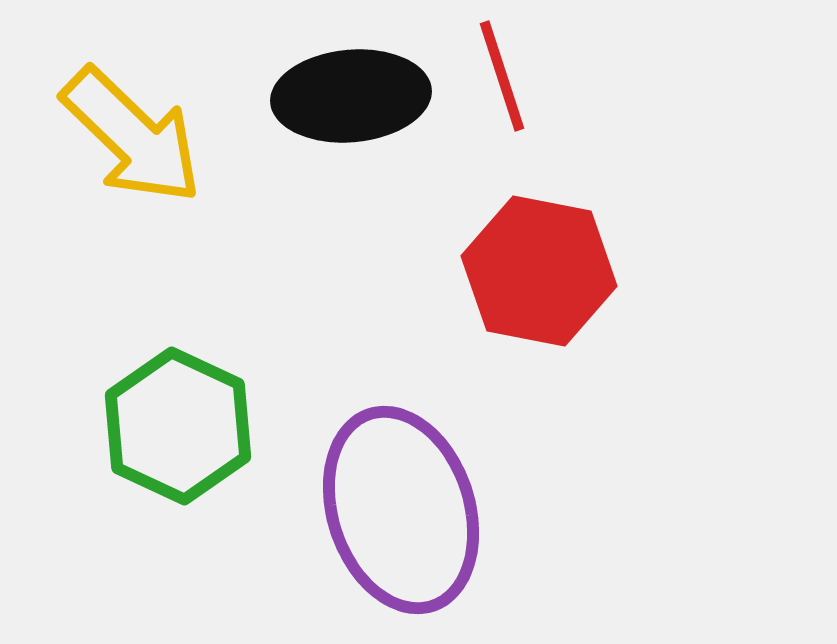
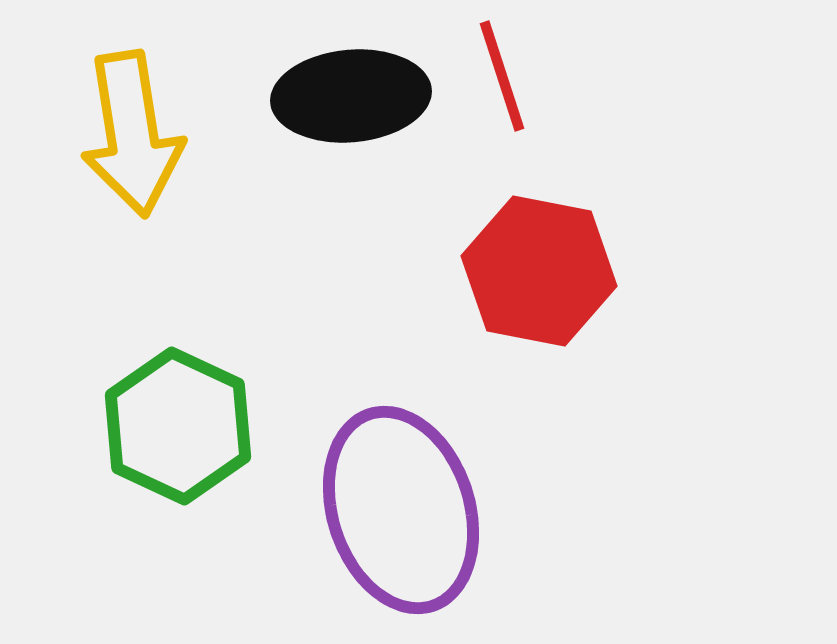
yellow arrow: moved 2 px up; rotated 37 degrees clockwise
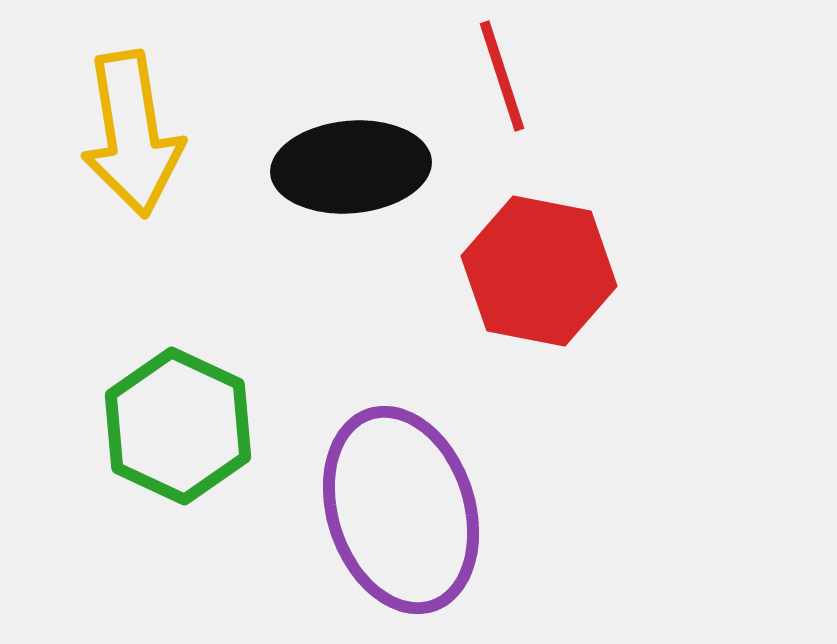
black ellipse: moved 71 px down
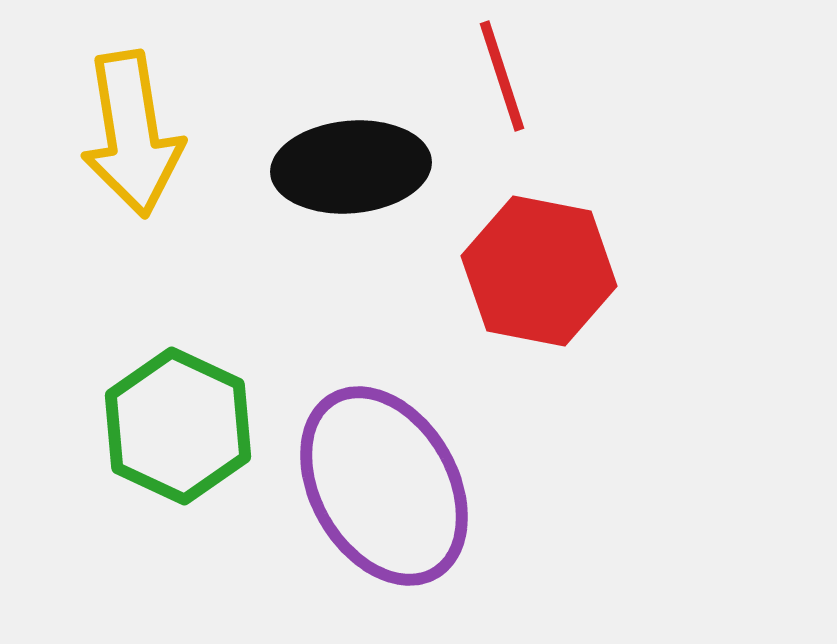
purple ellipse: moved 17 px left, 24 px up; rotated 12 degrees counterclockwise
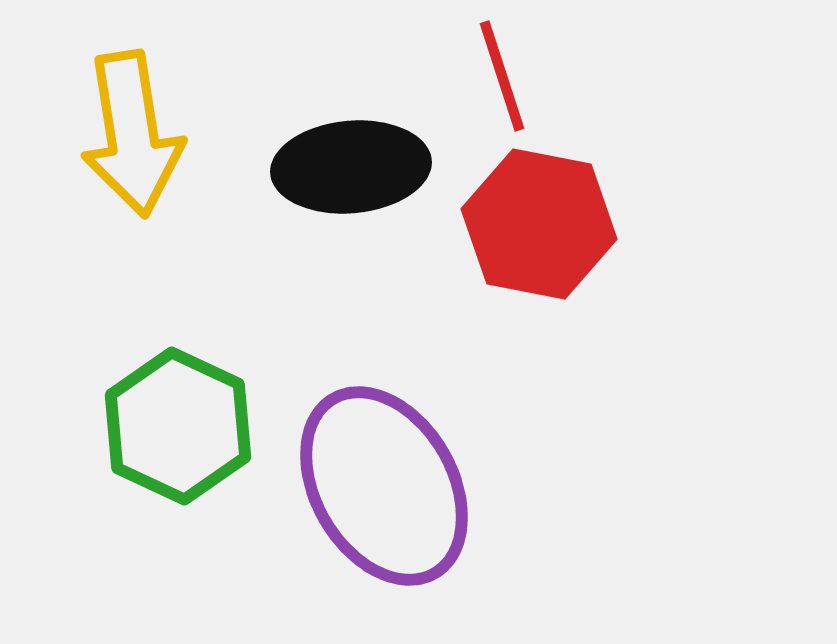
red hexagon: moved 47 px up
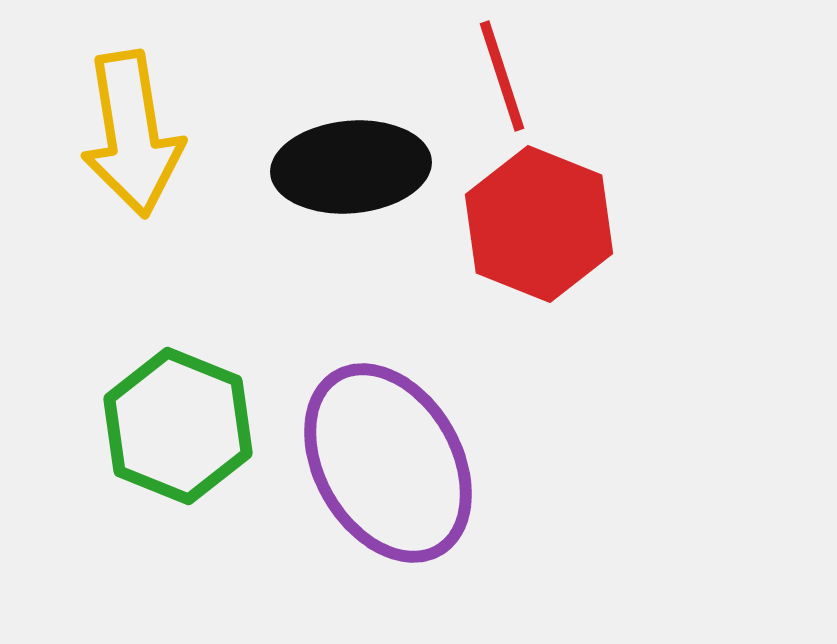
red hexagon: rotated 11 degrees clockwise
green hexagon: rotated 3 degrees counterclockwise
purple ellipse: moved 4 px right, 23 px up
